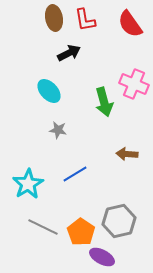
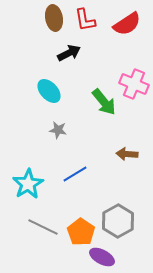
red semicircle: moved 3 px left; rotated 88 degrees counterclockwise
green arrow: rotated 24 degrees counterclockwise
gray hexagon: moved 1 px left; rotated 16 degrees counterclockwise
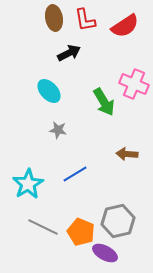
red semicircle: moved 2 px left, 2 px down
green arrow: rotated 8 degrees clockwise
gray hexagon: rotated 16 degrees clockwise
orange pentagon: rotated 12 degrees counterclockwise
purple ellipse: moved 3 px right, 4 px up
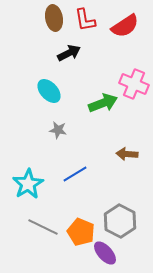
green arrow: moved 1 px left, 1 px down; rotated 80 degrees counterclockwise
gray hexagon: moved 2 px right; rotated 20 degrees counterclockwise
purple ellipse: rotated 20 degrees clockwise
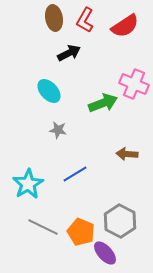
red L-shape: rotated 40 degrees clockwise
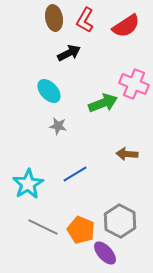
red semicircle: moved 1 px right
gray star: moved 4 px up
orange pentagon: moved 2 px up
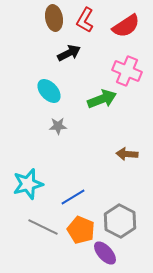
pink cross: moved 7 px left, 13 px up
green arrow: moved 1 px left, 4 px up
gray star: rotated 12 degrees counterclockwise
blue line: moved 2 px left, 23 px down
cyan star: rotated 16 degrees clockwise
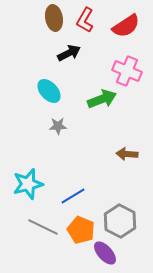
blue line: moved 1 px up
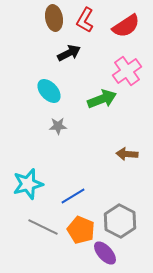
pink cross: rotated 32 degrees clockwise
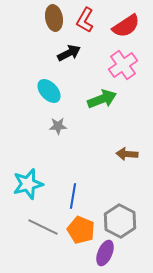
pink cross: moved 4 px left, 6 px up
blue line: rotated 50 degrees counterclockwise
purple ellipse: rotated 65 degrees clockwise
